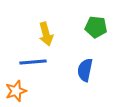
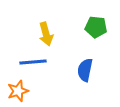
orange star: moved 2 px right
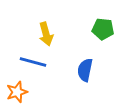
green pentagon: moved 7 px right, 2 px down
blue line: rotated 20 degrees clockwise
orange star: moved 1 px left, 1 px down
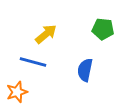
yellow arrow: rotated 115 degrees counterclockwise
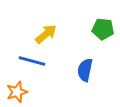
blue line: moved 1 px left, 1 px up
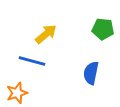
blue semicircle: moved 6 px right, 3 px down
orange star: moved 1 px down
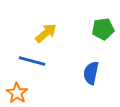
green pentagon: rotated 15 degrees counterclockwise
yellow arrow: moved 1 px up
orange star: rotated 20 degrees counterclockwise
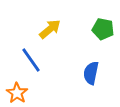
green pentagon: rotated 20 degrees clockwise
yellow arrow: moved 4 px right, 4 px up
blue line: moved 1 px left, 1 px up; rotated 40 degrees clockwise
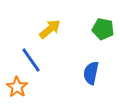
orange star: moved 6 px up
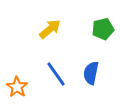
green pentagon: rotated 25 degrees counterclockwise
blue line: moved 25 px right, 14 px down
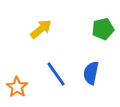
yellow arrow: moved 9 px left
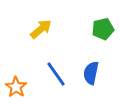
orange star: moved 1 px left
